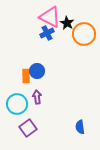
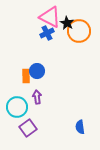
orange circle: moved 5 px left, 3 px up
cyan circle: moved 3 px down
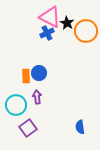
orange circle: moved 7 px right
blue circle: moved 2 px right, 2 px down
cyan circle: moved 1 px left, 2 px up
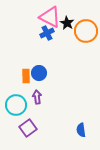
blue semicircle: moved 1 px right, 3 px down
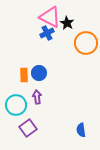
orange circle: moved 12 px down
orange rectangle: moved 2 px left, 1 px up
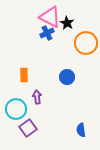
blue circle: moved 28 px right, 4 px down
cyan circle: moved 4 px down
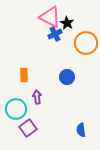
blue cross: moved 8 px right, 1 px down
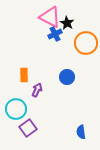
purple arrow: moved 7 px up; rotated 32 degrees clockwise
blue semicircle: moved 2 px down
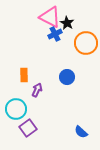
blue semicircle: rotated 40 degrees counterclockwise
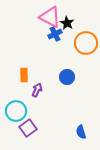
cyan circle: moved 2 px down
blue semicircle: rotated 32 degrees clockwise
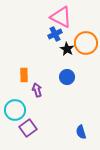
pink triangle: moved 11 px right
black star: moved 26 px down
purple arrow: rotated 40 degrees counterclockwise
cyan circle: moved 1 px left, 1 px up
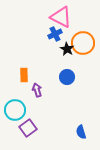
orange circle: moved 3 px left
